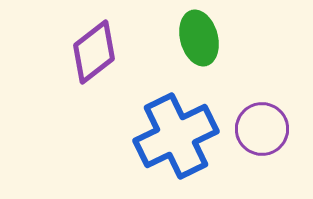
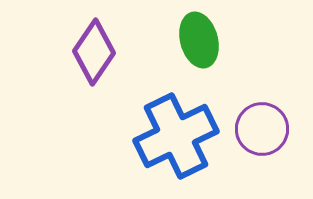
green ellipse: moved 2 px down
purple diamond: rotated 18 degrees counterclockwise
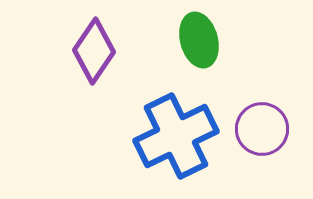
purple diamond: moved 1 px up
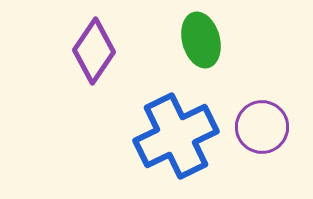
green ellipse: moved 2 px right
purple circle: moved 2 px up
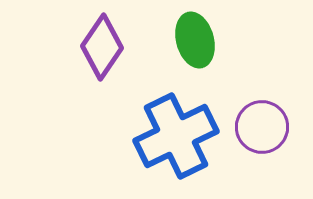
green ellipse: moved 6 px left
purple diamond: moved 8 px right, 4 px up
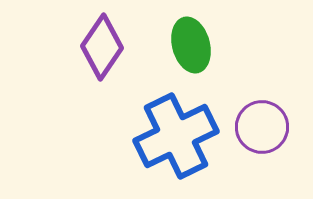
green ellipse: moved 4 px left, 5 px down
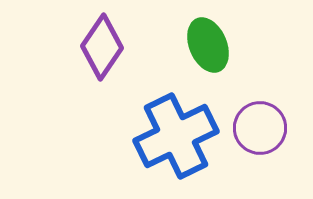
green ellipse: moved 17 px right; rotated 8 degrees counterclockwise
purple circle: moved 2 px left, 1 px down
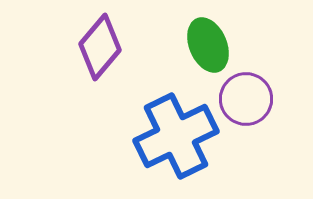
purple diamond: moved 2 px left; rotated 6 degrees clockwise
purple circle: moved 14 px left, 29 px up
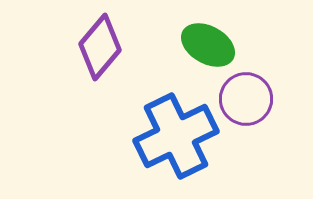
green ellipse: rotated 38 degrees counterclockwise
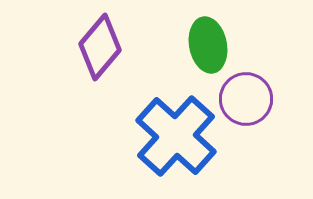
green ellipse: rotated 50 degrees clockwise
blue cross: rotated 22 degrees counterclockwise
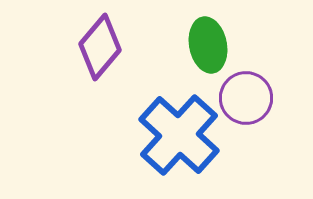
purple circle: moved 1 px up
blue cross: moved 3 px right, 1 px up
